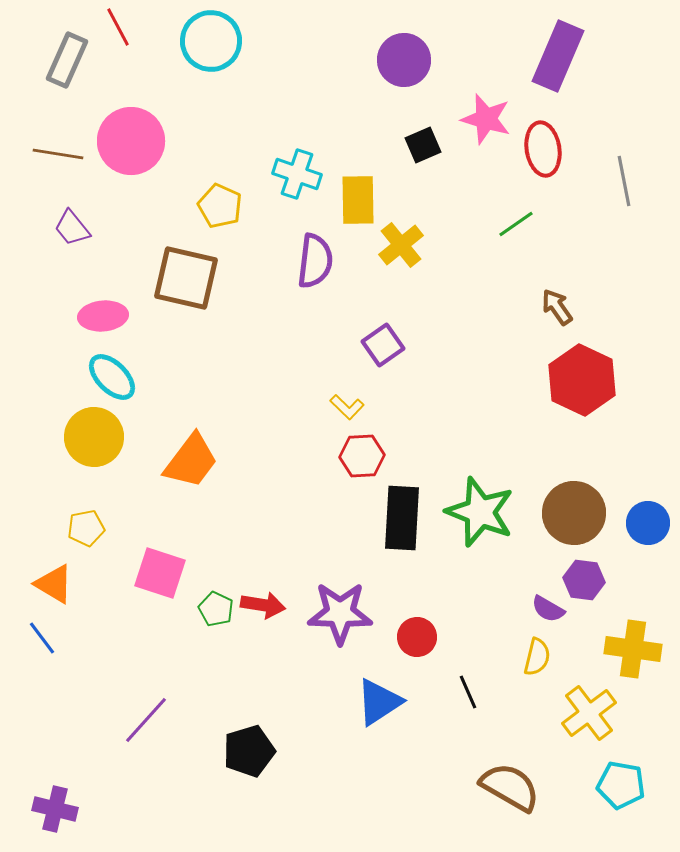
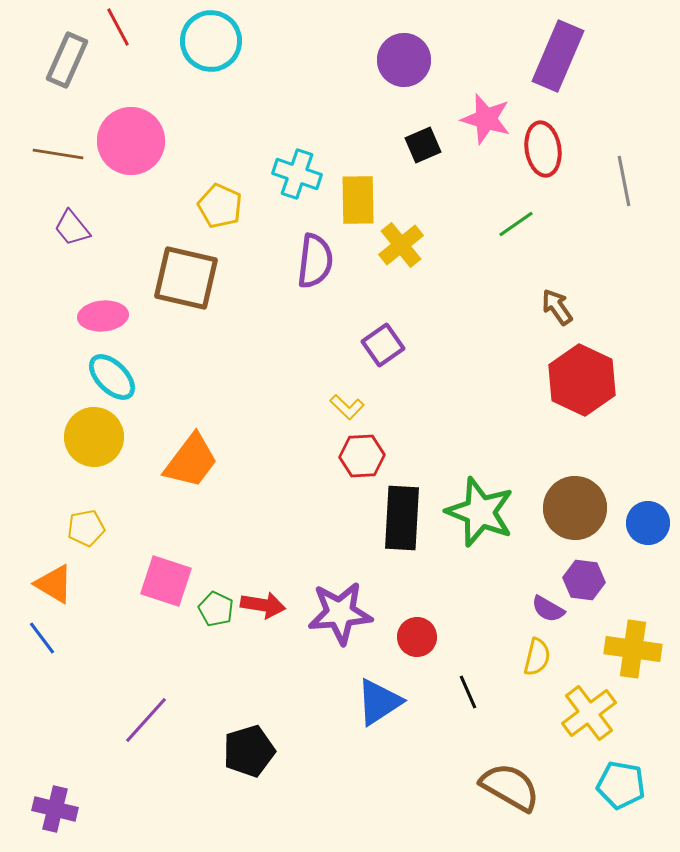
brown circle at (574, 513): moved 1 px right, 5 px up
pink square at (160, 573): moved 6 px right, 8 px down
purple star at (340, 613): rotated 6 degrees counterclockwise
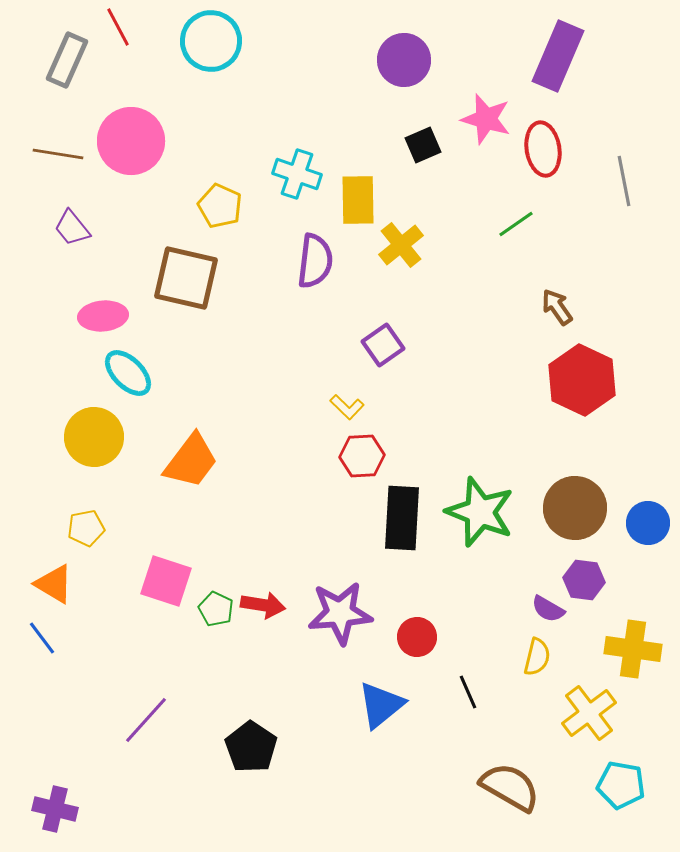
cyan ellipse at (112, 377): moved 16 px right, 4 px up
blue triangle at (379, 702): moved 2 px right, 3 px down; rotated 6 degrees counterclockwise
black pentagon at (249, 751): moved 2 px right, 4 px up; rotated 21 degrees counterclockwise
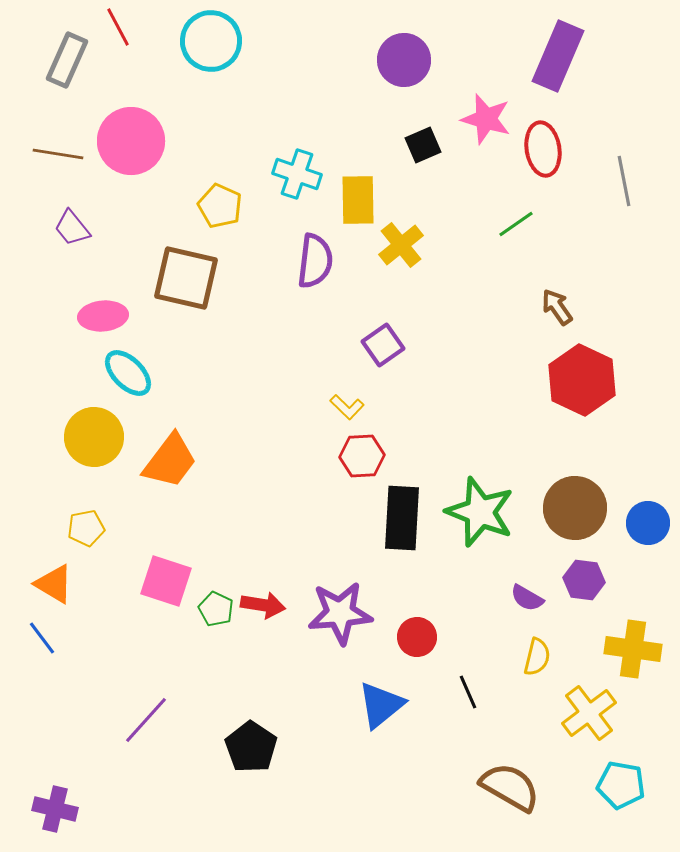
orange trapezoid at (191, 461): moved 21 px left
purple semicircle at (548, 609): moved 21 px left, 11 px up
